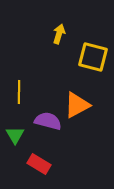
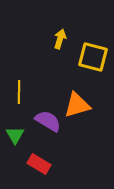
yellow arrow: moved 1 px right, 5 px down
orange triangle: rotated 12 degrees clockwise
purple semicircle: rotated 16 degrees clockwise
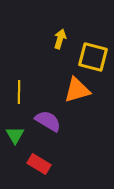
orange triangle: moved 15 px up
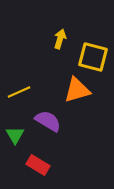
yellow line: rotated 65 degrees clockwise
red rectangle: moved 1 px left, 1 px down
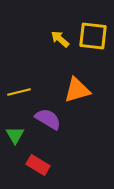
yellow arrow: rotated 66 degrees counterclockwise
yellow square: moved 21 px up; rotated 8 degrees counterclockwise
yellow line: rotated 10 degrees clockwise
purple semicircle: moved 2 px up
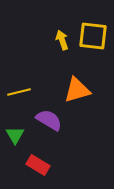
yellow arrow: moved 2 px right, 1 px down; rotated 30 degrees clockwise
purple semicircle: moved 1 px right, 1 px down
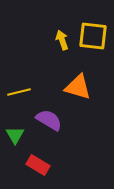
orange triangle: moved 1 px right, 3 px up; rotated 32 degrees clockwise
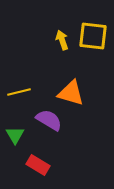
orange triangle: moved 7 px left, 6 px down
